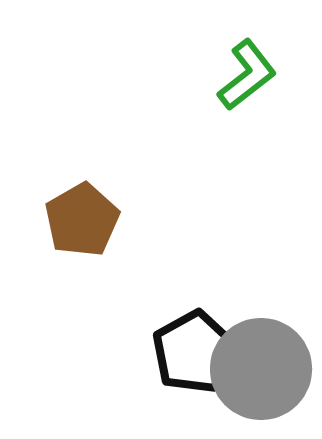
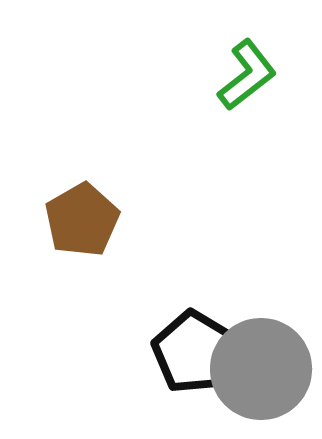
black pentagon: rotated 12 degrees counterclockwise
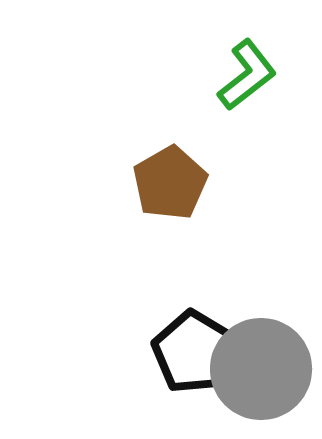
brown pentagon: moved 88 px right, 37 px up
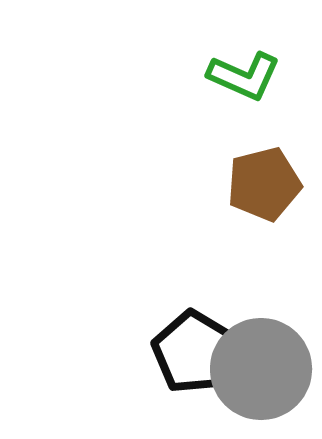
green L-shape: moved 3 px left, 1 px down; rotated 62 degrees clockwise
brown pentagon: moved 94 px right, 1 px down; rotated 16 degrees clockwise
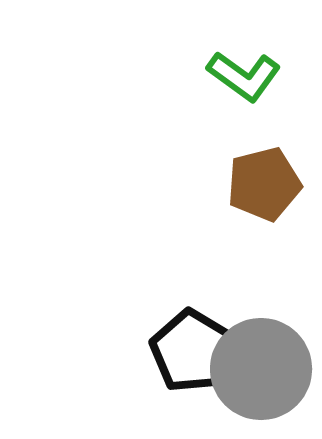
green L-shape: rotated 12 degrees clockwise
black pentagon: moved 2 px left, 1 px up
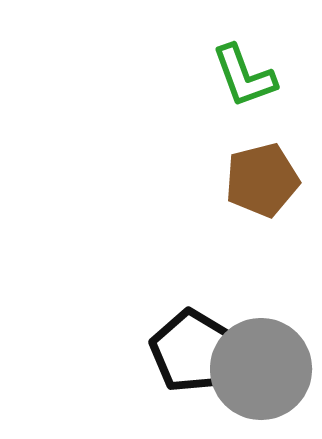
green L-shape: rotated 34 degrees clockwise
brown pentagon: moved 2 px left, 4 px up
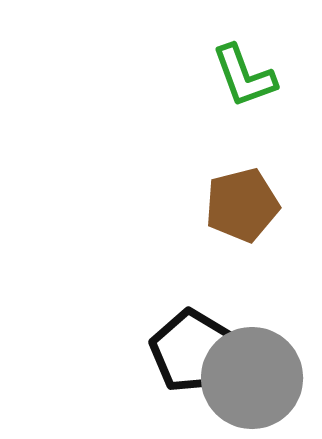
brown pentagon: moved 20 px left, 25 px down
gray circle: moved 9 px left, 9 px down
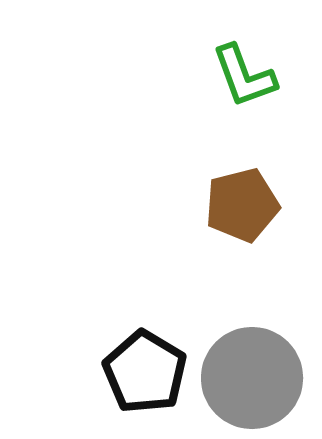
black pentagon: moved 47 px left, 21 px down
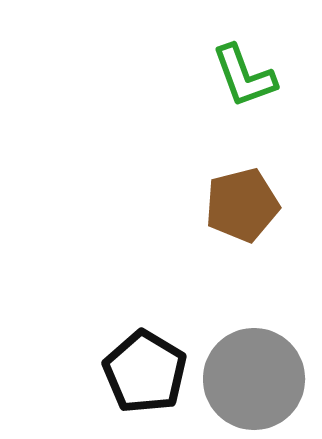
gray circle: moved 2 px right, 1 px down
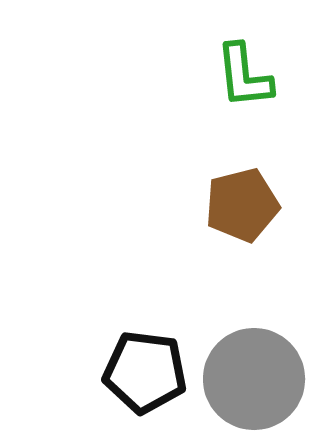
green L-shape: rotated 14 degrees clockwise
black pentagon: rotated 24 degrees counterclockwise
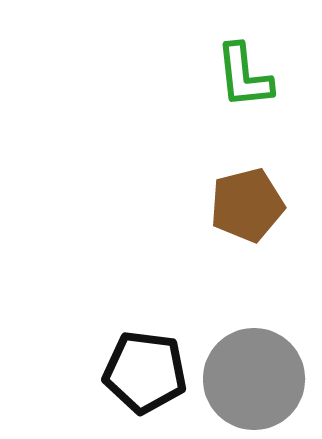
brown pentagon: moved 5 px right
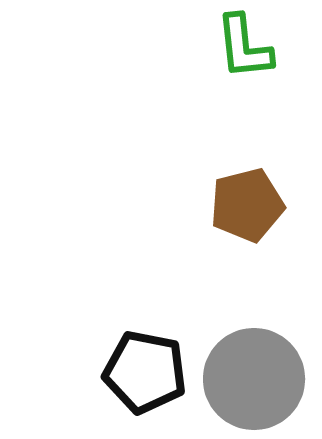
green L-shape: moved 29 px up
black pentagon: rotated 4 degrees clockwise
